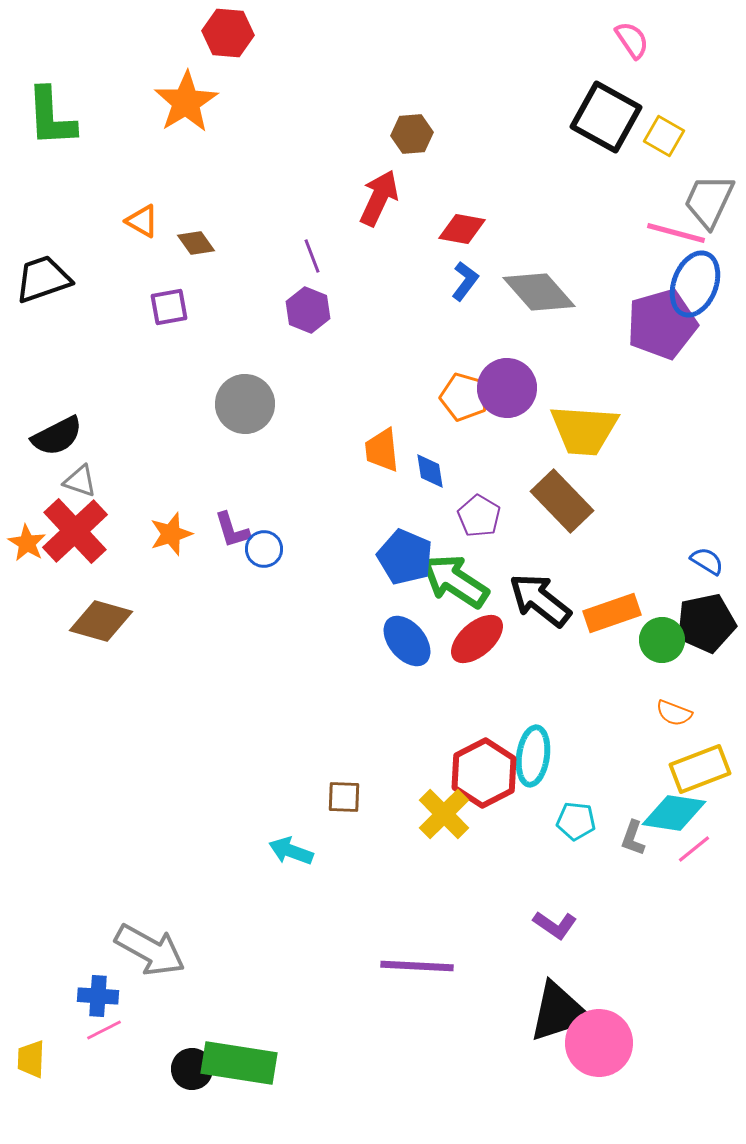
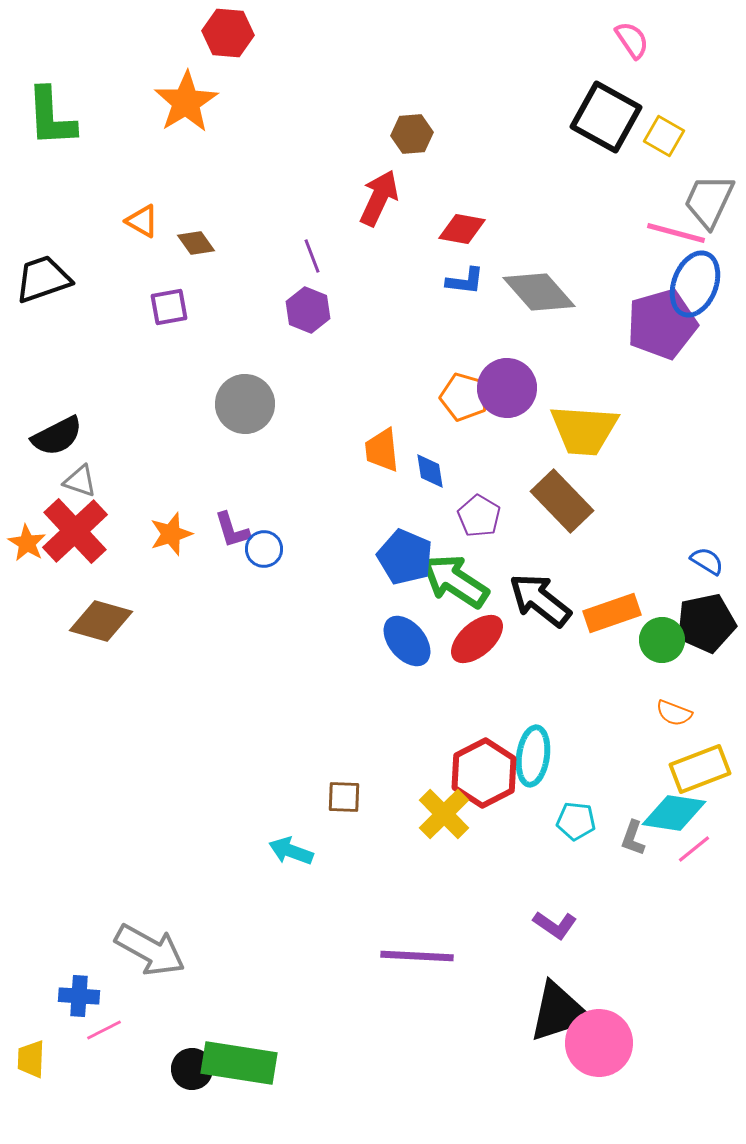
blue L-shape at (465, 281): rotated 60 degrees clockwise
purple line at (417, 966): moved 10 px up
blue cross at (98, 996): moved 19 px left
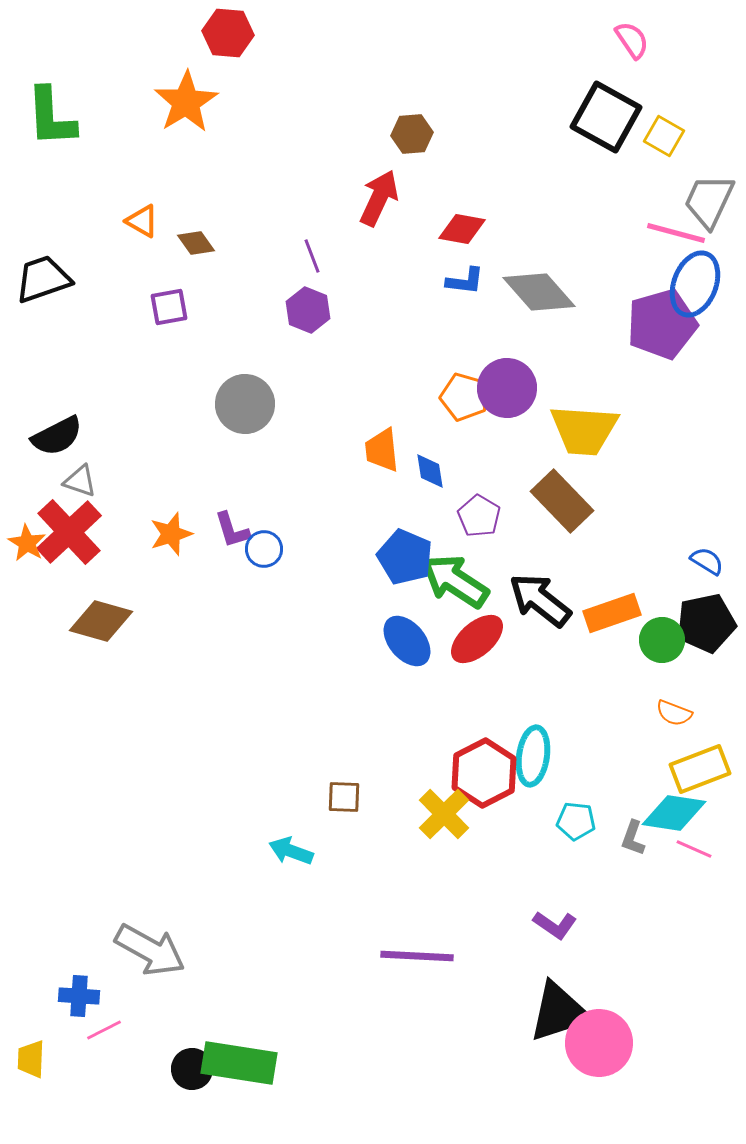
red cross at (75, 531): moved 6 px left, 1 px down
pink line at (694, 849): rotated 63 degrees clockwise
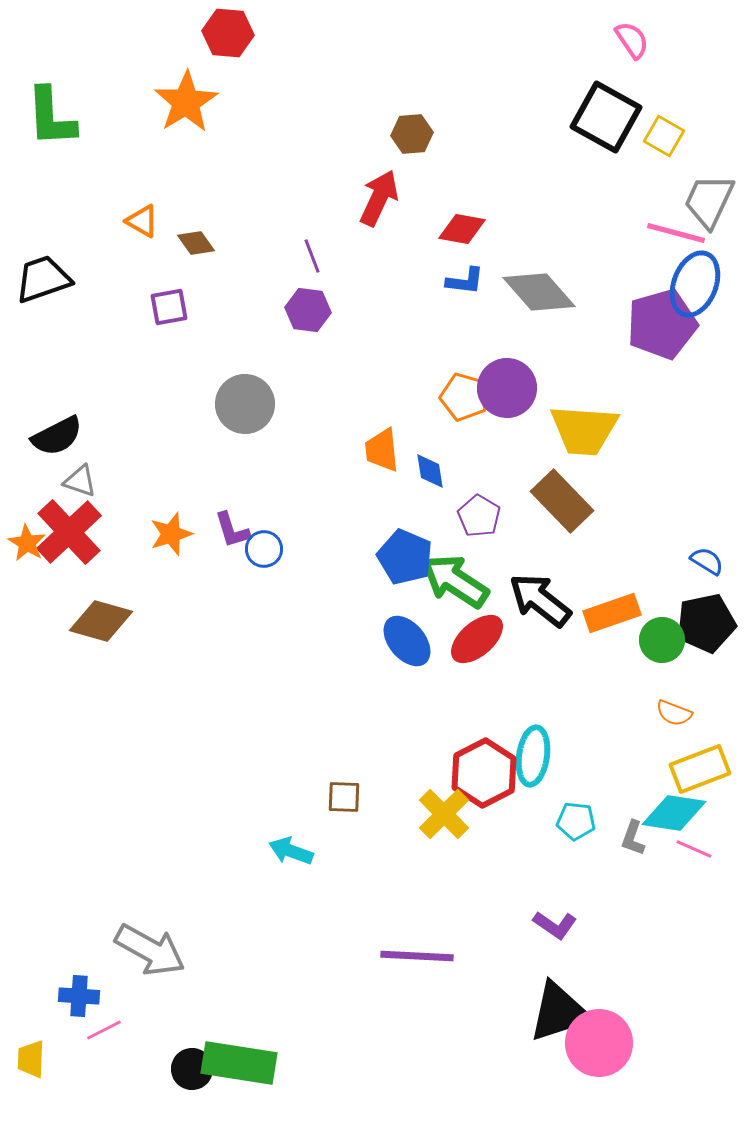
purple hexagon at (308, 310): rotated 15 degrees counterclockwise
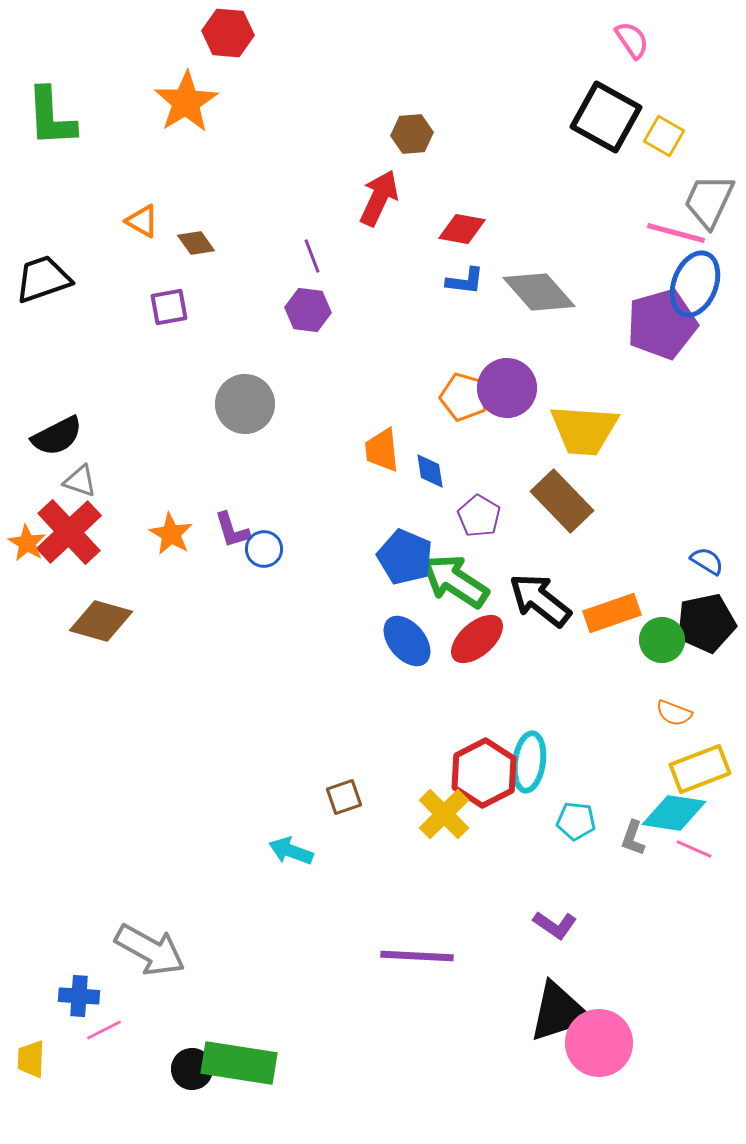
orange star at (171, 534): rotated 24 degrees counterclockwise
cyan ellipse at (533, 756): moved 4 px left, 6 px down
brown square at (344, 797): rotated 21 degrees counterclockwise
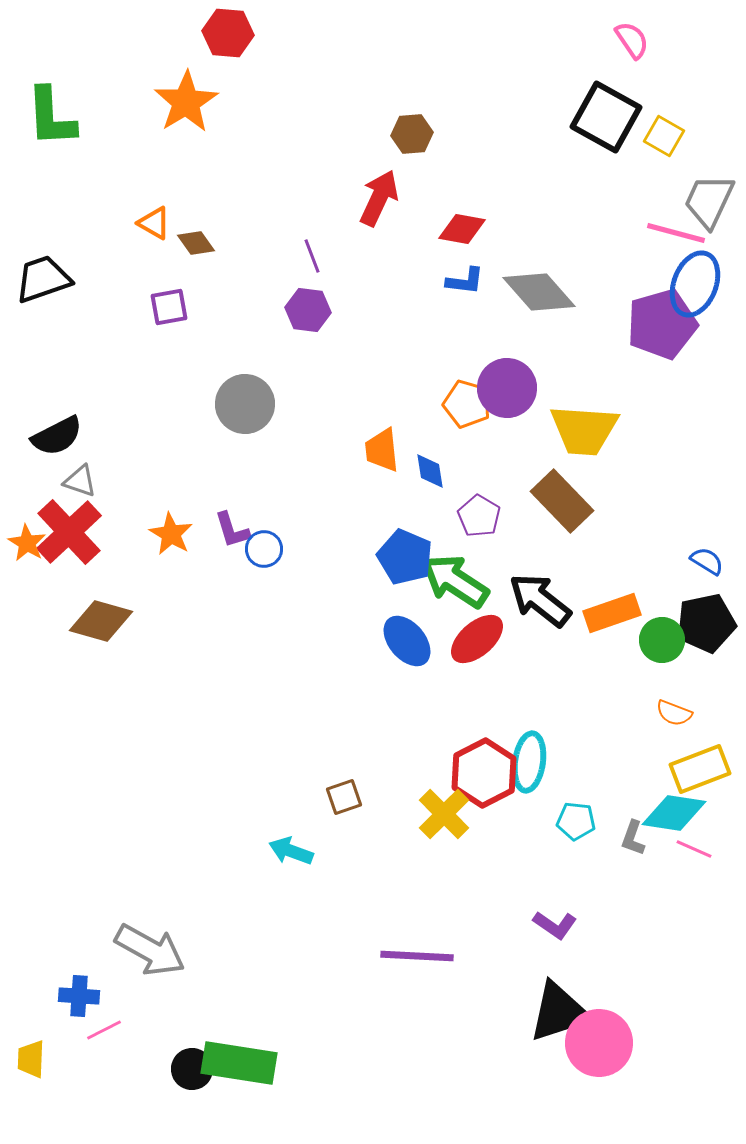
orange triangle at (142, 221): moved 12 px right, 2 px down
orange pentagon at (464, 397): moved 3 px right, 7 px down
